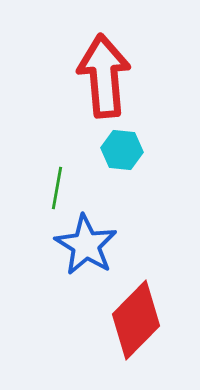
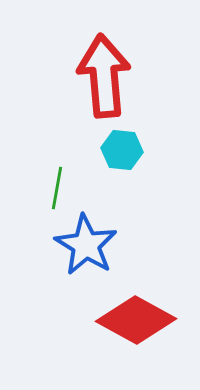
red diamond: rotated 74 degrees clockwise
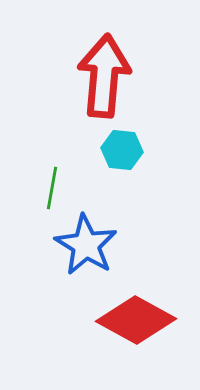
red arrow: rotated 10 degrees clockwise
green line: moved 5 px left
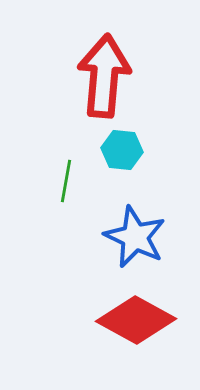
green line: moved 14 px right, 7 px up
blue star: moved 49 px right, 8 px up; rotated 6 degrees counterclockwise
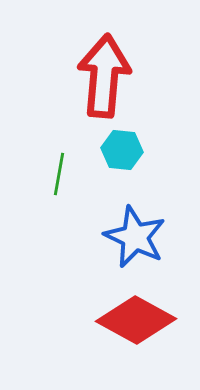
green line: moved 7 px left, 7 px up
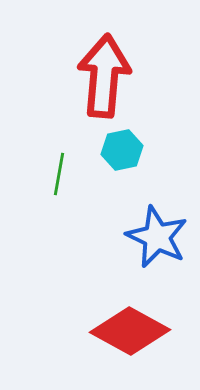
cyan hexagon: rotated 18 degrees counterclockwise
blue star: moved 22 px right
red diamond: moved 6 px left, 11 px down
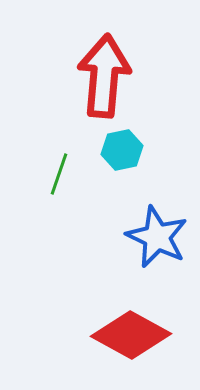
green line: rotated 9 degrees clockwise
red diamond: moved 1 px right, 4 px down
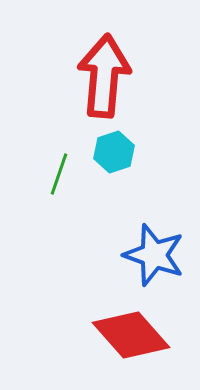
cyan hexagon: moved 8 px left, 2 px down; rotated 6 degrees counterclockwise
blue star: moved 3 px left, 18 px down; rotated 6 degrees counterclockwise
red diamond: rotated 20 degrees clockwise
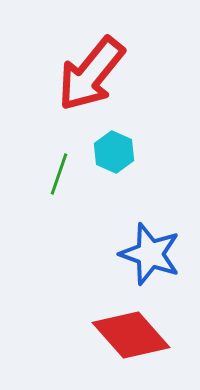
red arrow: moved 13 px left, 2 px up; rotated 146 degrees counterclockwise
cyan hexagon: rotated 18 degrees counterclockwise
blue star: moved 4 px left, 1 px up
